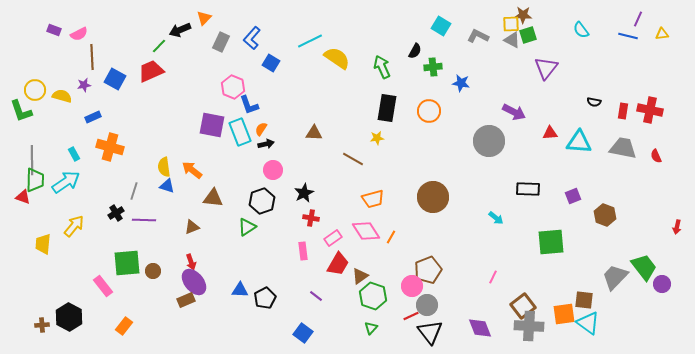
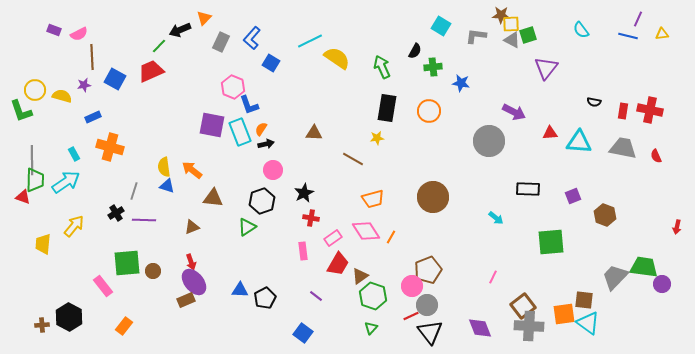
brown star at (523, 15): moved 22 px left
gray L-shape at (478, 36): moved 2 px left; rotated 20 degrees counterclockwise
green trapezoid at (644, 267): rotated 44 degrees counterclockwise
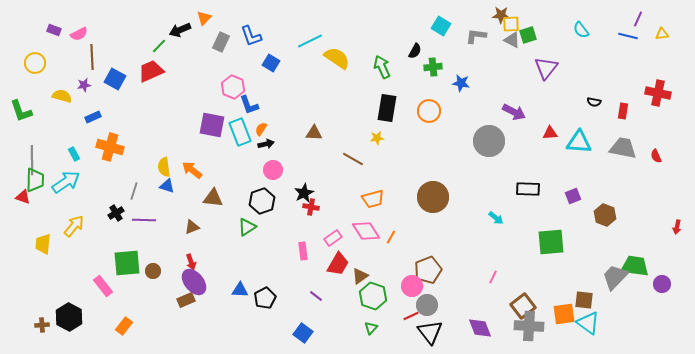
blue L-shape at (252, 38): moved 1 px left, 2 px up; rotated 60 degrees counterclockwise
yellow circle at (35, 90): moved 27 px up
red cross at (650, 110): moved 8 px right, 17 px up
red cross at (311, 218): moved 11 px up
green trapezoid at (644, 267): moved 9 px left, 1 px up
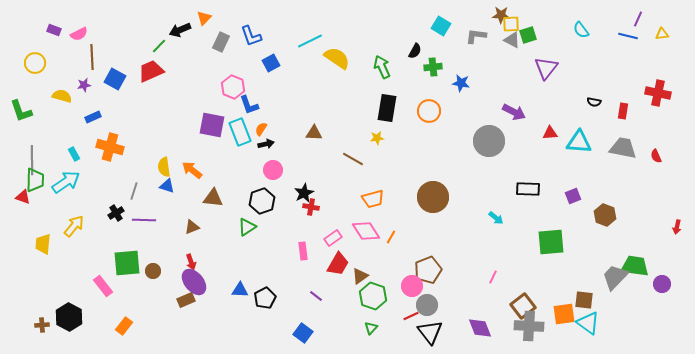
blue square at (271, 63): rotated 30 degrees clockwise
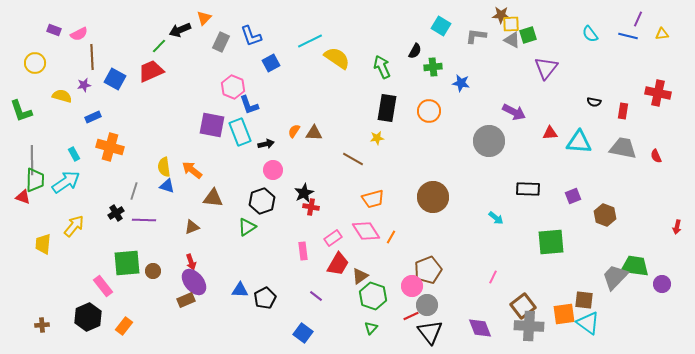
cyan semicircle at (581, 30): moved 9 px right, 4 px down
orange semicircle at (261, 129): moved 33 px right, 2 px down
black hexagon at (69, 317): moved 19 px right; rotated 8 degrees clockwise
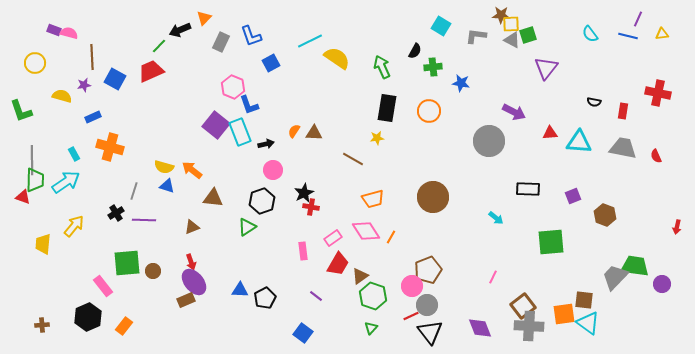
pink semicircle at (79, 34): moved 10 px left, 1 px up; rotated 138 degrees counterclockwise
purple square at (212, 125): moved 4 px right; rotated 28 degrees clockwise
yellow semicircle at (164, 167): rotated 66 degrees counterclockwise
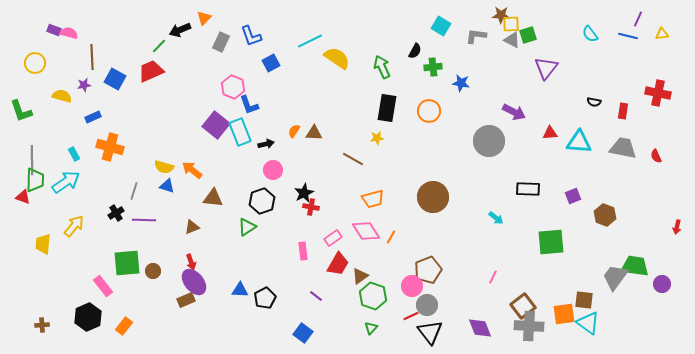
gray trapezoid at (615, 277): rotated 8 degrees counterclockwise
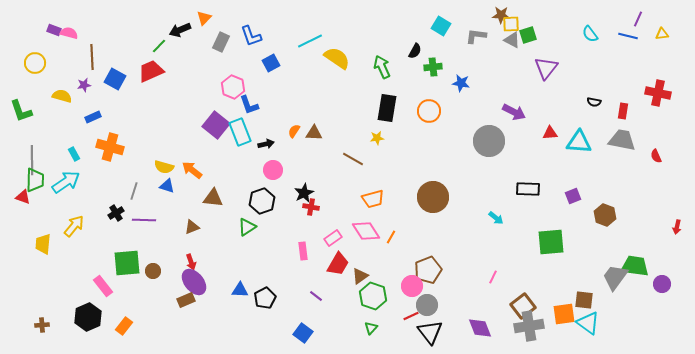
gray trapezoid at (623, 148): moved 1 px left, 8 px up
gray cross at (529, 326): rotated 12 degrees counterclockwise
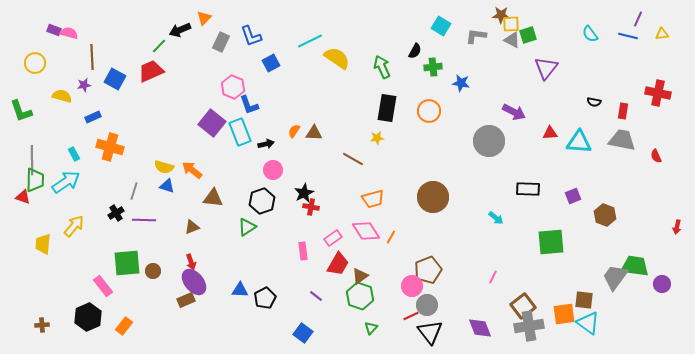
purple square at (216, 125): moved 4 px left, 2 px up
green hexagon at (373, 296): moved 13 px left
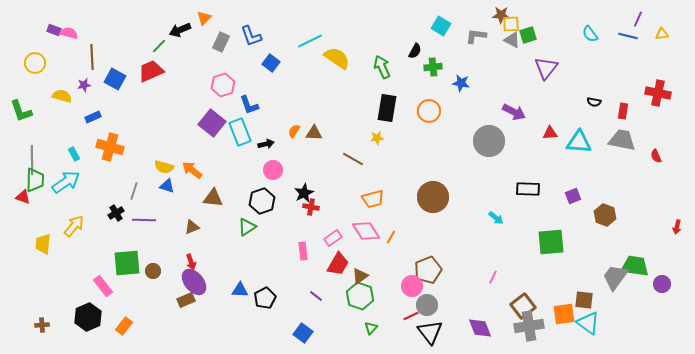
blue square at (271, 63): rotated 24 degrees counterclockwise
pink hexagon at (233, 87): moved 10 px left, 2 px up; rotated 20 degrees clockwise
